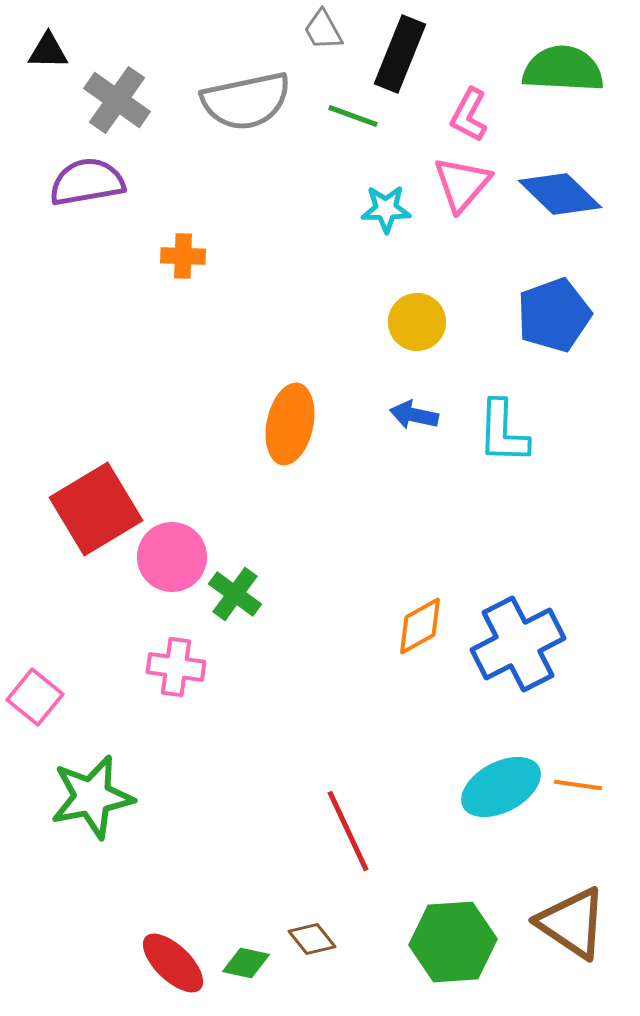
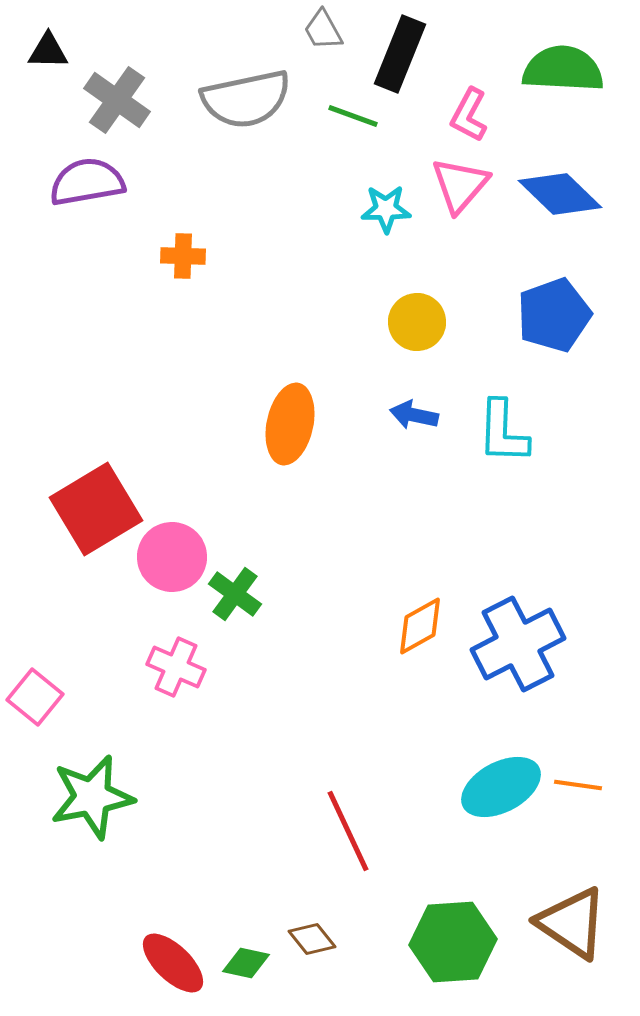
gray semicircle: moved 2 px up
pink triangle: moved 2 px left, 1 px down
pink cross: rotated 16 degrees clockwise
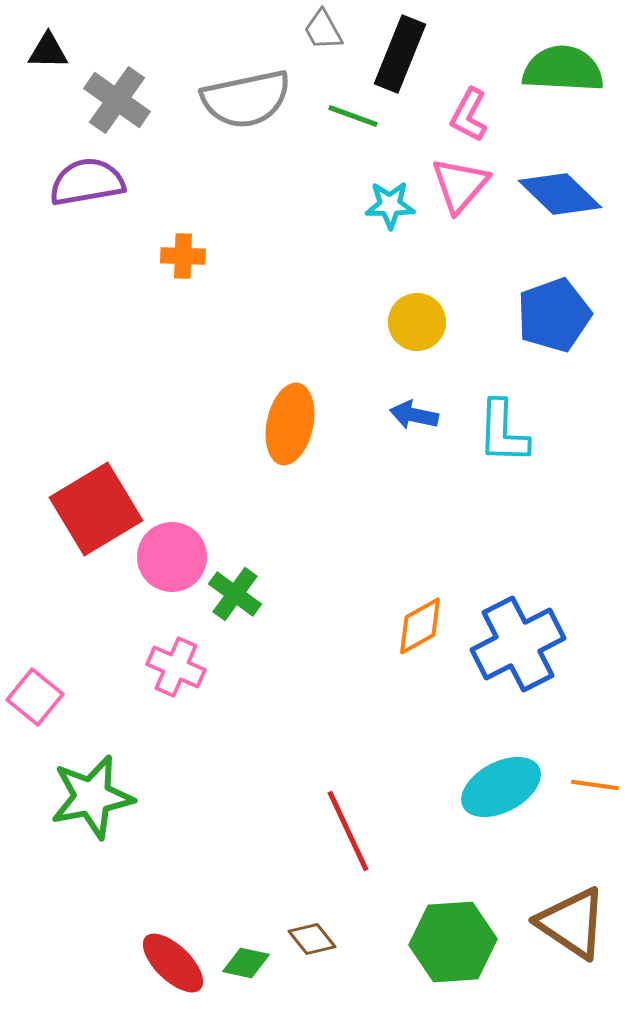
cyan star: moved 4 px right, 4 px up
orange line: moved 17 px right
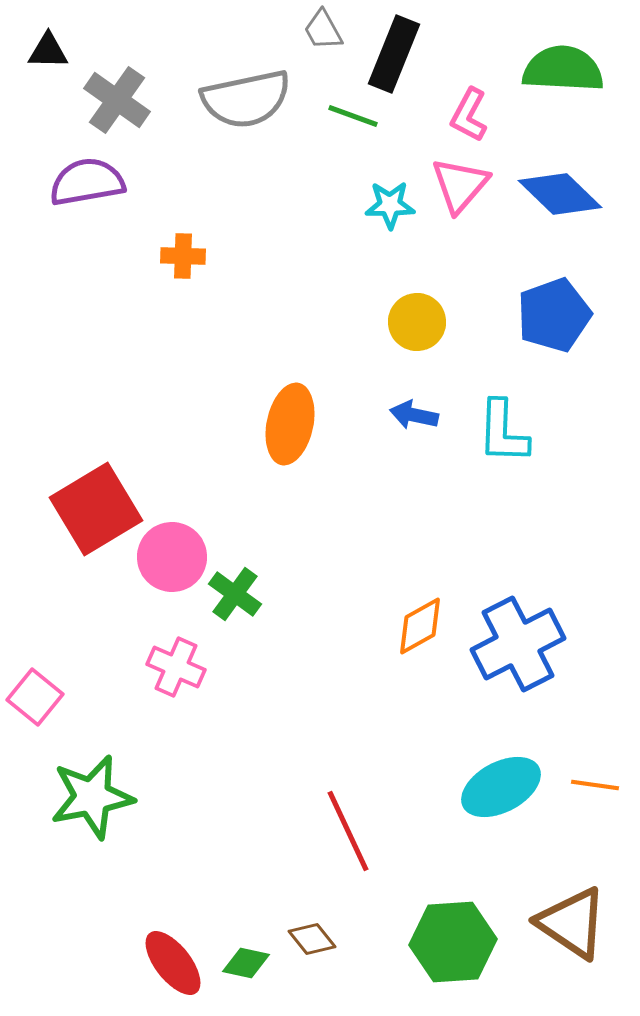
black rectangle: moved 6 px left
red ellipse: rotated 8 degrees clockwise
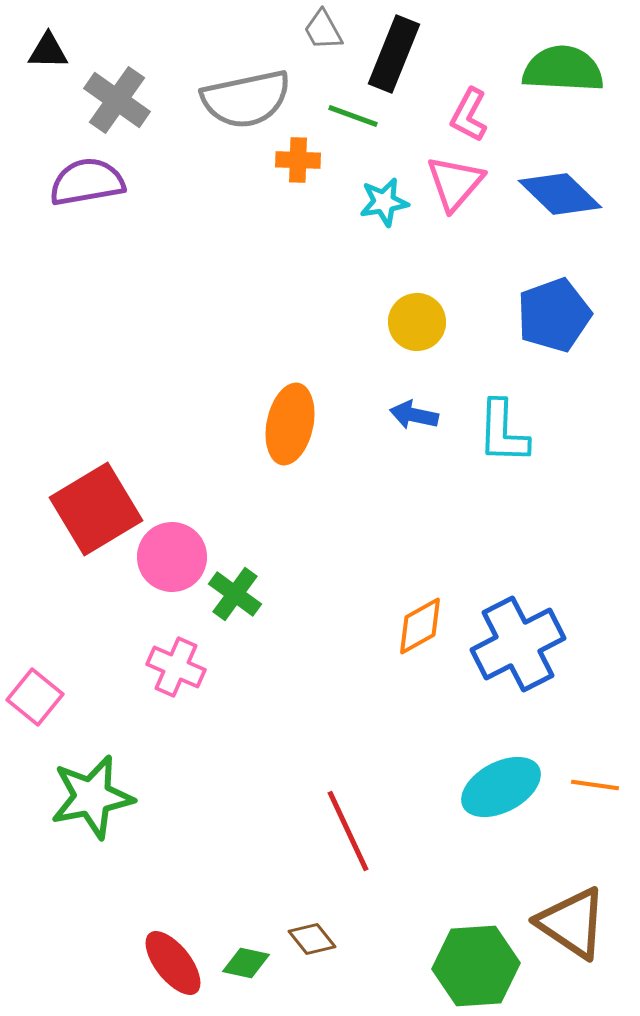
pink triangle: moved 5 px left, 2 px up
cyan star: moved 6 px left, 3 px up; rotated 9 degrees counterclockwise
orange cross: moved 115 px right, 96 px up
green hexagon: moved 23 px right, 24 px down
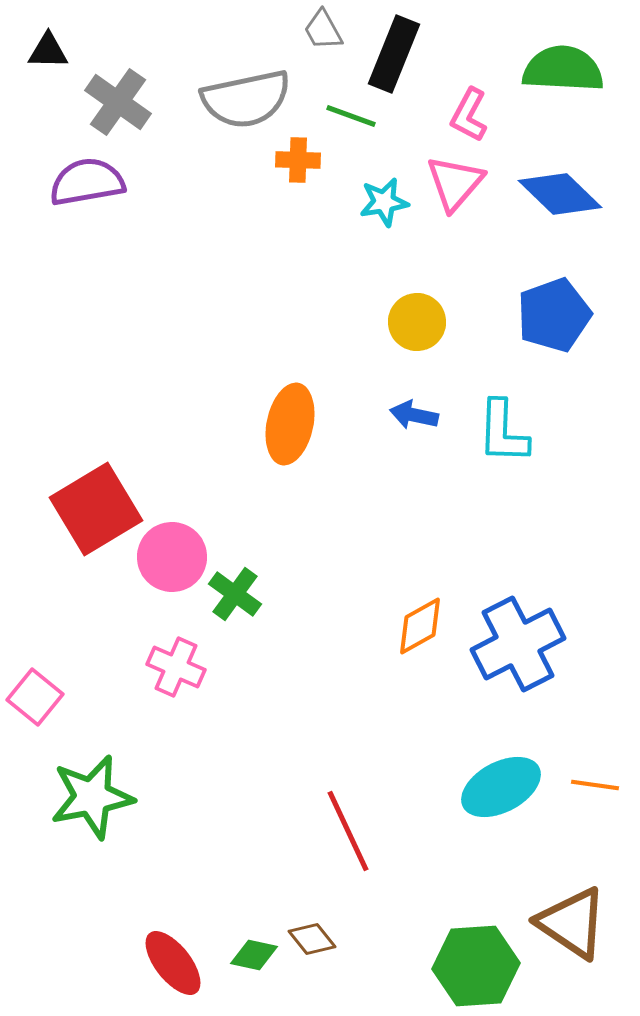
gray cross: moved 1 px right, 2 px down
green line: moved 2 px left
green diamond: moved 8 px right, 8 px up
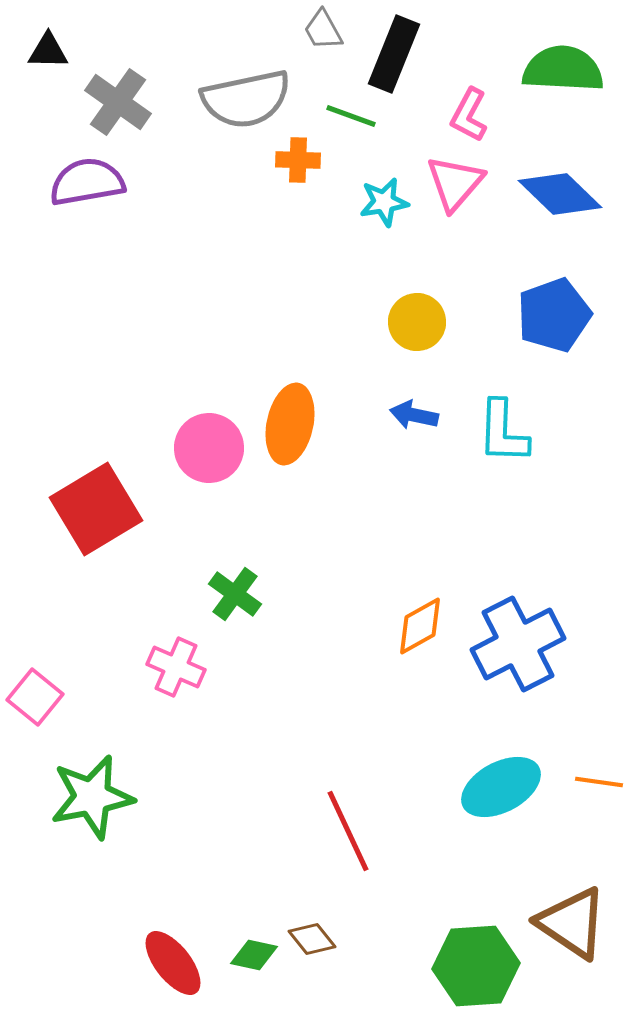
pink circle: moved 37 px right, 109 px up
orange line: moved 4 px right, 3 px up
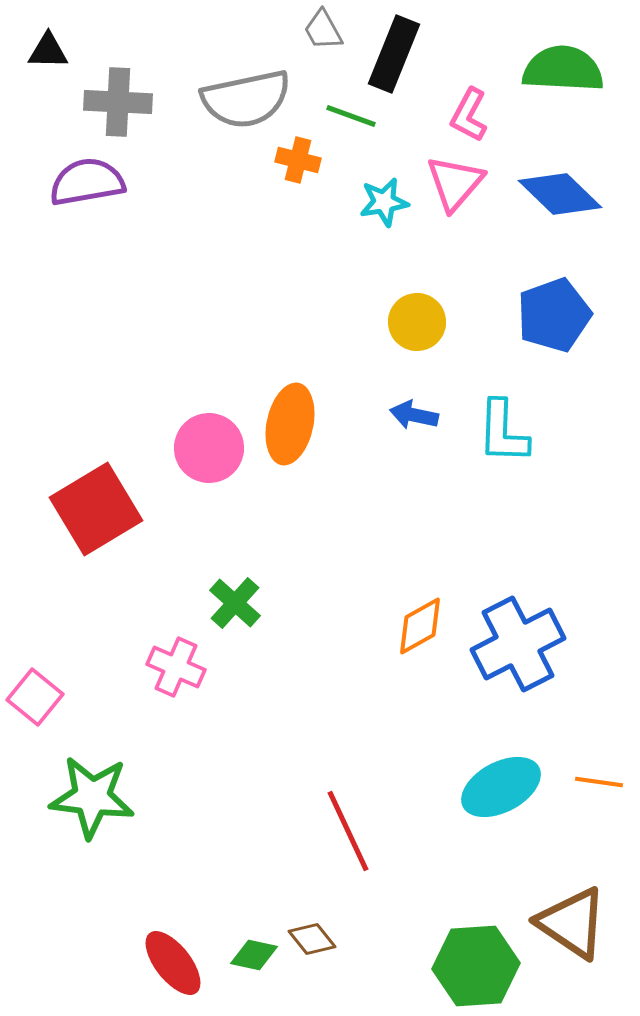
gray cross: rotated 32 degrees counterclockwise
orange cross: rotated 12 degrees clockwise
green cross: moved 9 px down; rotated 6 degrees clockwise
green star: rotated 18 degrees clockwise
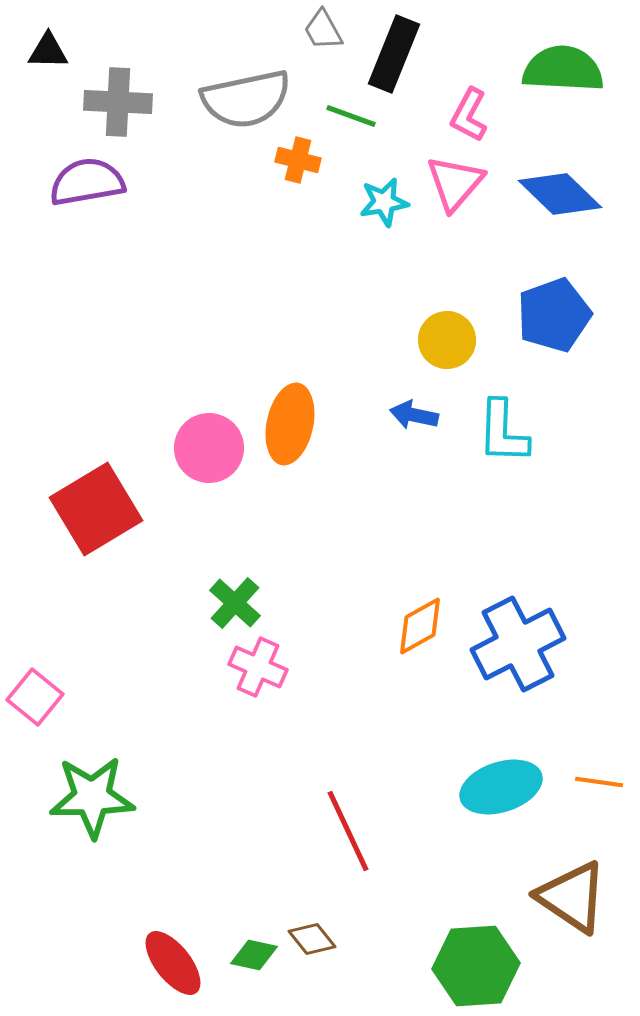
yellow circle: moved 30 px right, 18 px down
pink cross: moved 82 px right
cyan ellipse: rotated 10 degrees clockwise
green star: rotated 8 degrees counterclockwise
brown triangle: moved 26 px up
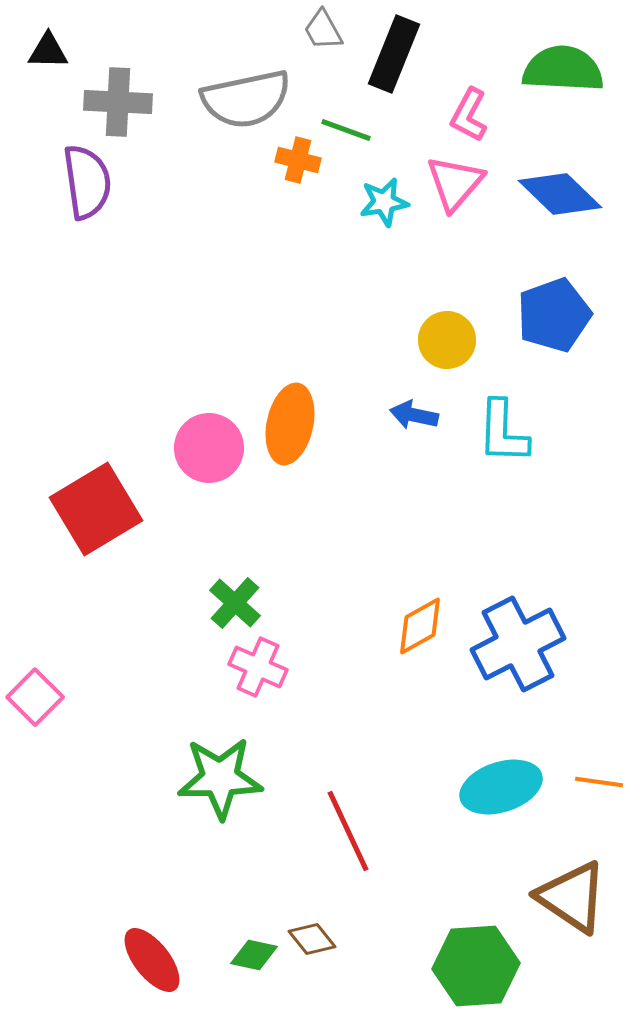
green line: moved 5 px left, 14 px down
purple semicircle: rotated 92 degrees clockwise
pink square: rotated 6 degrees clockwise
green star: moved 128 px right, 19 px up
red ellipse: moved 21 px left, 3 px up
